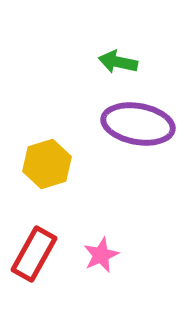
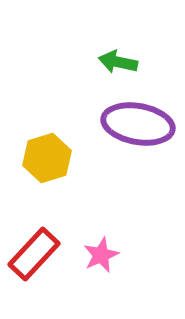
yellow hexagon: moved 6 px up
red rectangle: rotated 14 degrees clockwise
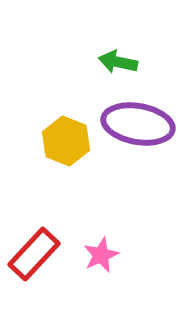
yellow hexagon: moved 19 px right, 17 px up; rotated 21 degrees counterclockwise
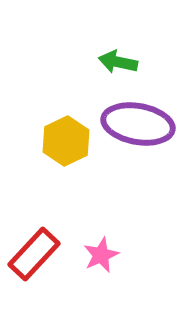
yellow hexagon: rotated 12 degrees clockwise
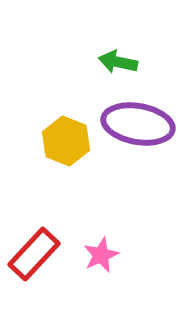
yellow hexagon: rotated 12 degrees counterclockwise
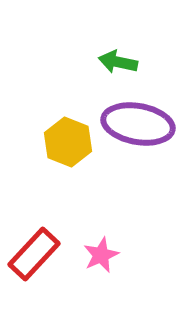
yellow hexagon: moved 2 px right, 1 px down
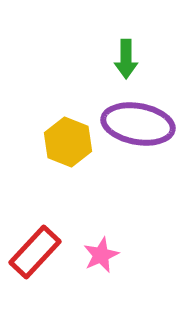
green arrow: moved 8 px right, 3 px up; rotated 102 degrees counterclockwise
red rectangle: moved 1 px right, 2 px up
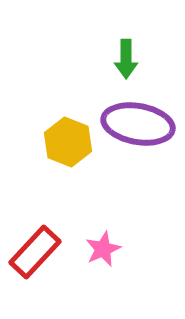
pink star: moved 2 px right, 6 px up
